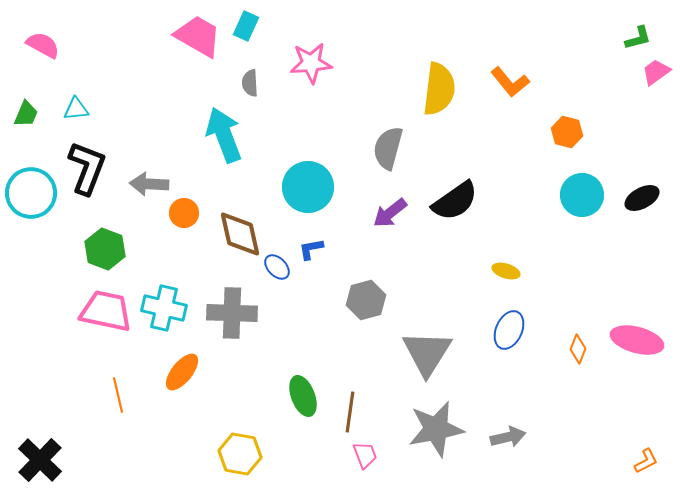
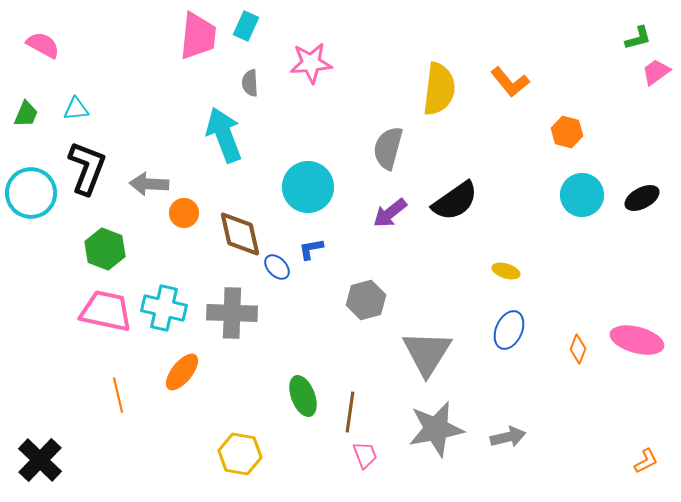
pink trapezoid at (198, 36): rotated 66 degrees clockwise
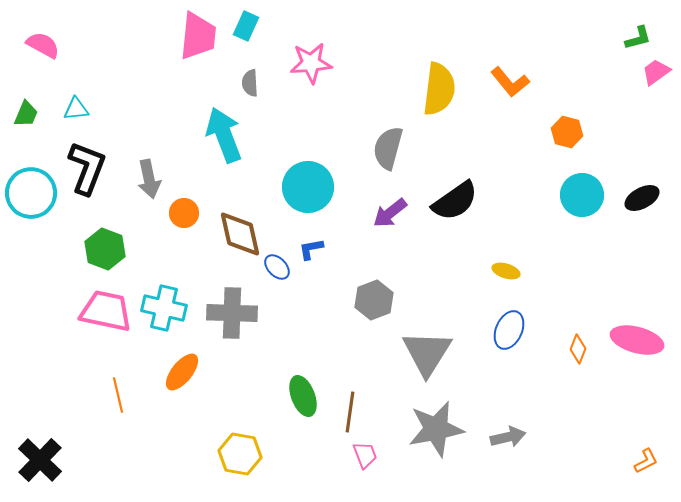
gray arrow at (149, 184): moved 5 px up; rotated 105 degrees counterclockwise
gray hexagon at (366, 300): moved 8 px right; rotated 6 degrees counterclockwise
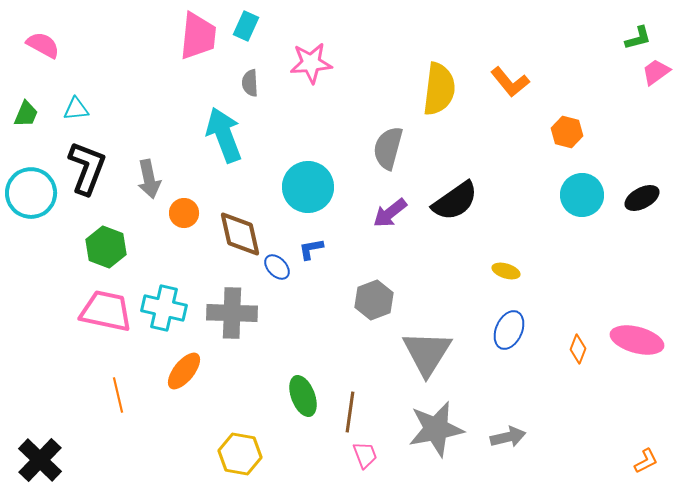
green hexagon at (105, 249): moved 1 px right, 2 px up
orange ellipse at (182, 372): moved 2 px right, 1 px up
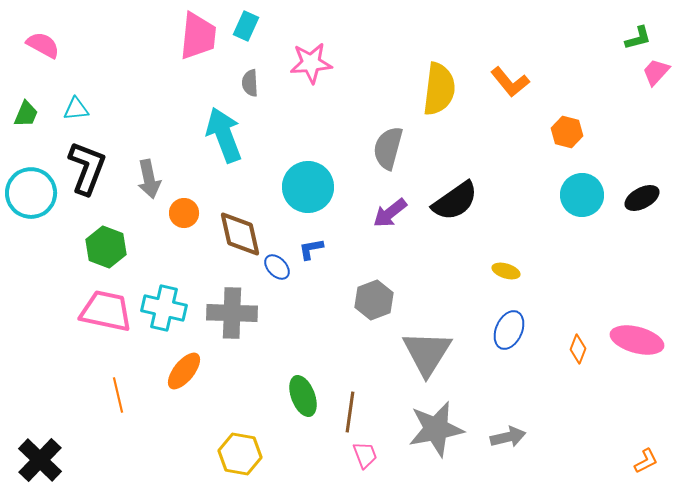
pink trapezoid at (656, 72): rotated 12 degrees counterclockwise
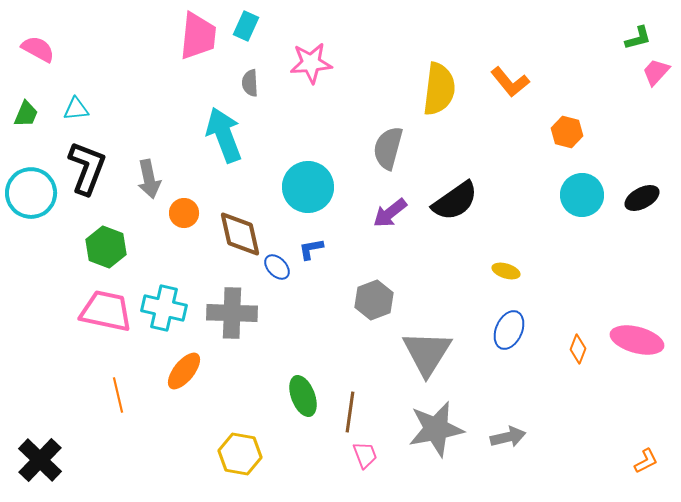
pink semicircle at (43, 45): moved 5 px left, 4 px down
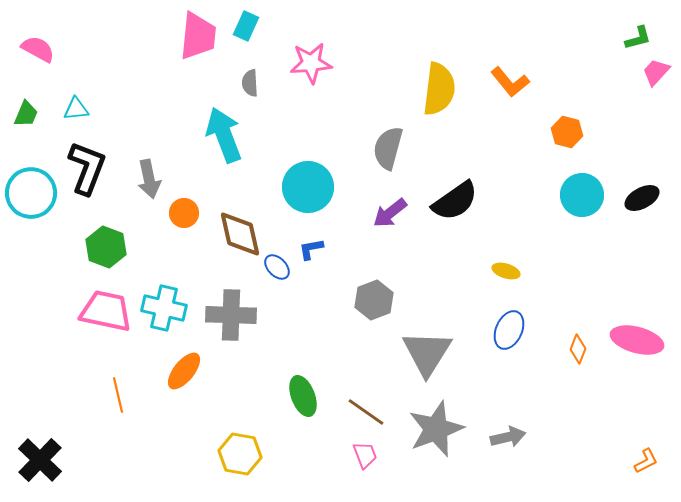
gray cross at (232, 313): moved 1 px left, 2 px down
brown line at (350, 412): moved 16 px right; rotated 63 degrees counterclockwise
gray star at (436, 429): rotated 10 degrees counterclockwise
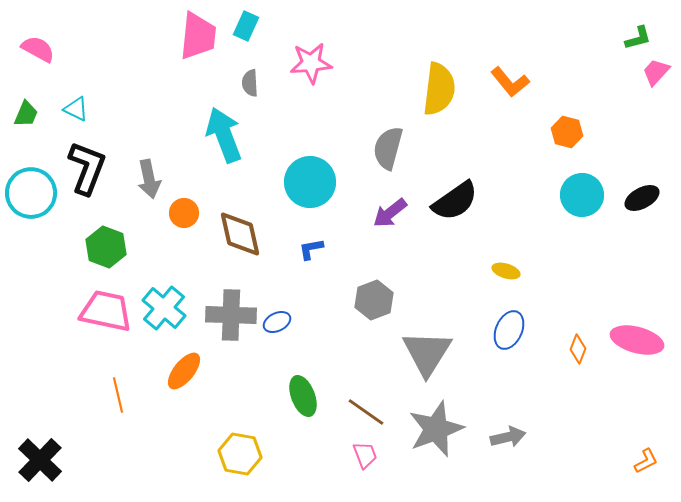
cyan triangle at (76, 109): rotated 32 degrees clockwise
cyan circle at (308, 187): moved 2 px right, 5 px up
blue ellipse at (277, 267): moved 55 px down; rotated 72 degrees counterclockwise
cyan cross at (164, 308): rotated 27 degrees clockwise
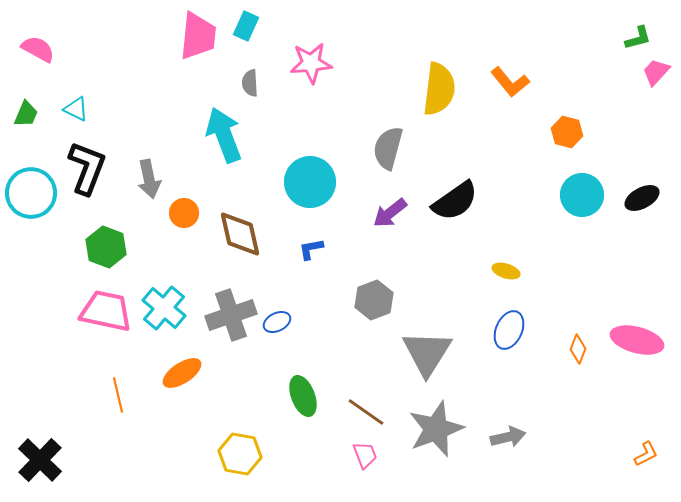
gray cross at (231, 315): rotated 21 degrees counterclockwise
orange ellipse at (184, 371): moved 2 px left, 2 px down; rotated 18 degrees clockwise
orange L-shape at (646, 461): moved 7 px up
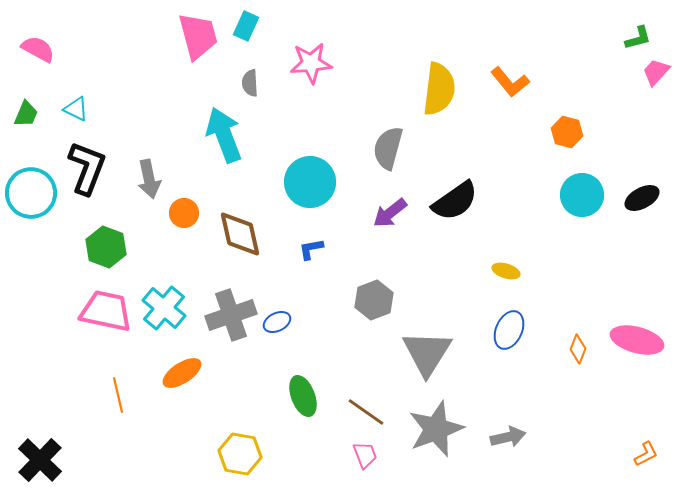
pink trapezoid at (198, 36): rotated 21 degrees counterclockwise
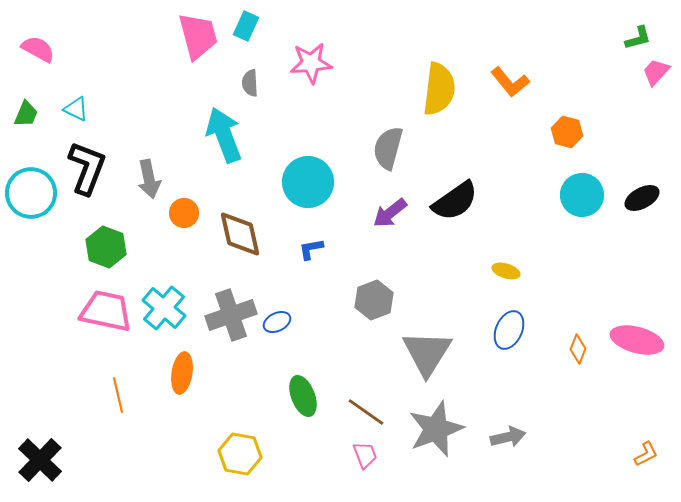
cyan circle at (310, 182): moved 2 px left
orange ellipse at (182, 373): rotated 48 degrees counterclockwise
